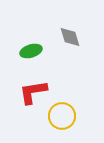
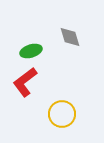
red L-shape: moved 8 px left, 10 px up; rotated 28 degrees counterclockwise
yellow circle: moved 2 px up
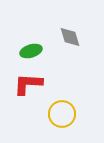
red L-shape: moved 3 px right, 2 px down; rotated 40 degrees clockwise
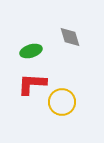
red L-shape: moved 4 px right
yellow circle: moved 12 px up
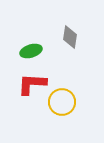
gray diamond: rotated 25 degrees clockwise
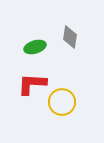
green ellipse: moved 4 px right, 4 px up
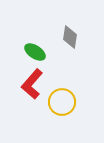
green ellipse: moved 5 px down; rotated 50 degrees clockwise
red L-shape: rotated 52 degrees counterclockwise
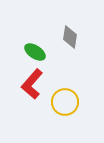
yellow circle: moved 3 px right
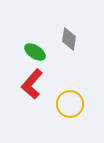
gray diamond: moved 1 px left, 2 px down
yellow circle: moved 5 px right, 2 px down
